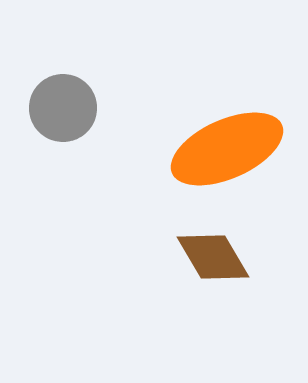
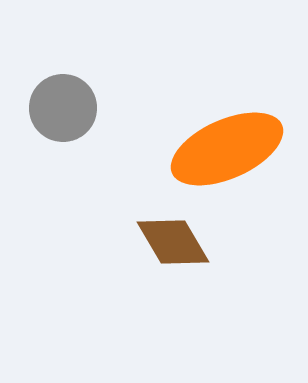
brown diamond: moved 40 px left, 15 px up
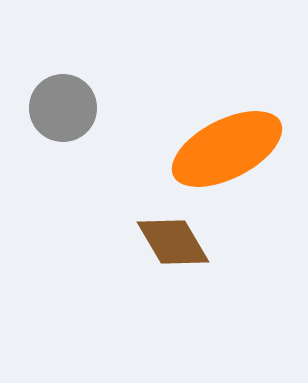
orange ellipse: rotated 3 degrees counterclockwise
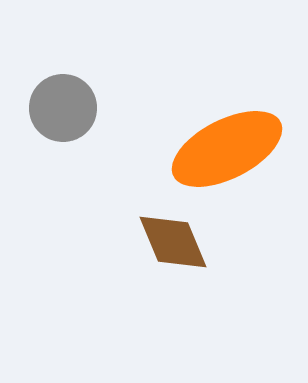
brown diamond: rotated 8 degrees clockwise
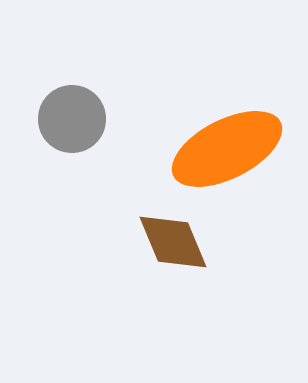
gray circle: moved 9 px right, 11 px down
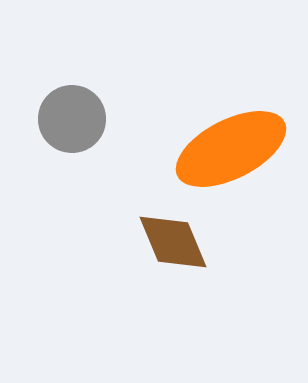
orange ellipse: moved 4 px right
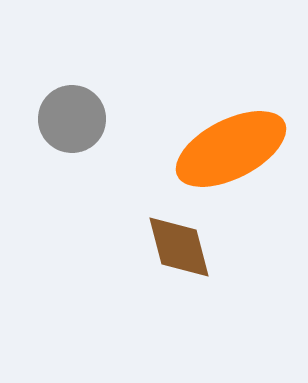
brown diamond: moved 6 px right, 5 px down; rotated 8 degrees clockwise
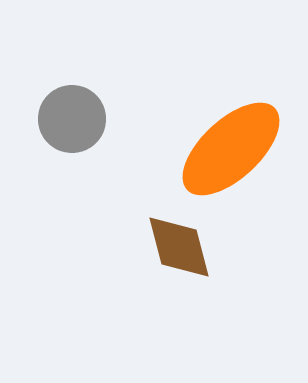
orange ellipse: rotated 16 degrees counterclockwise
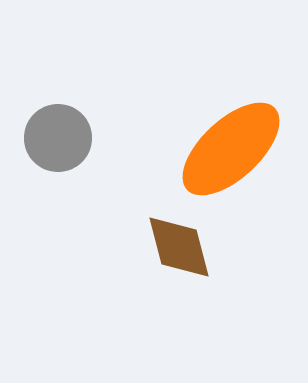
gray circle: moved 14 px left, 19 px down
